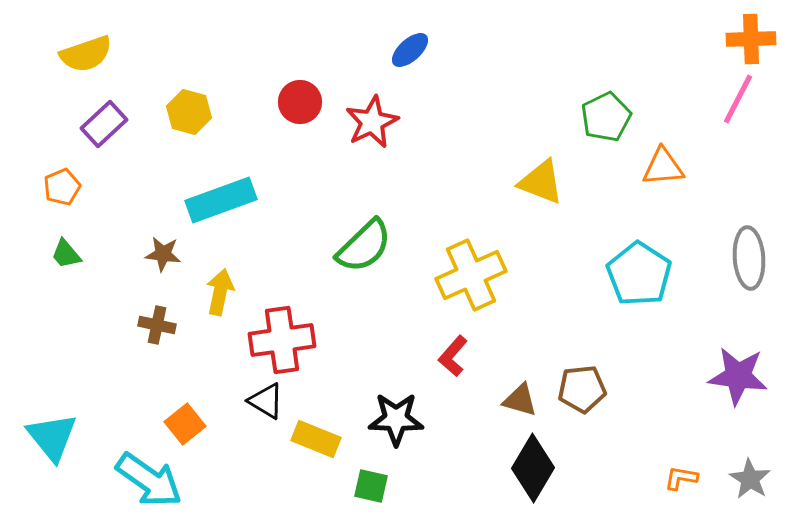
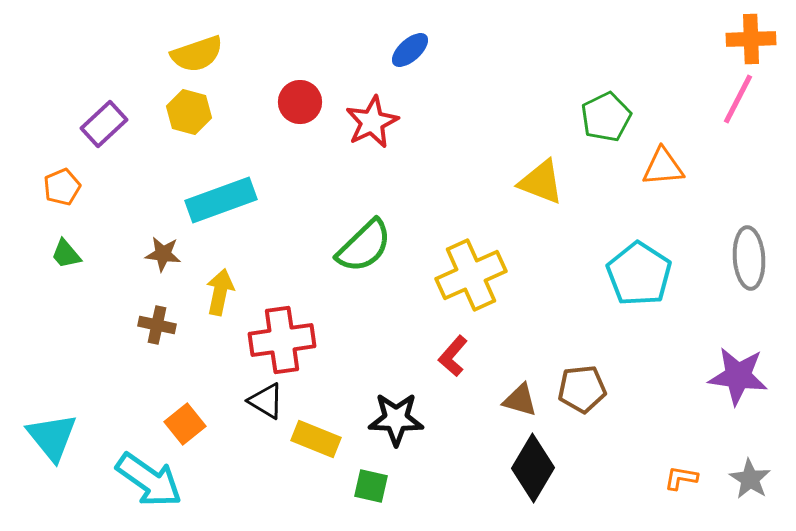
yellow semicircle: moved 111 px right
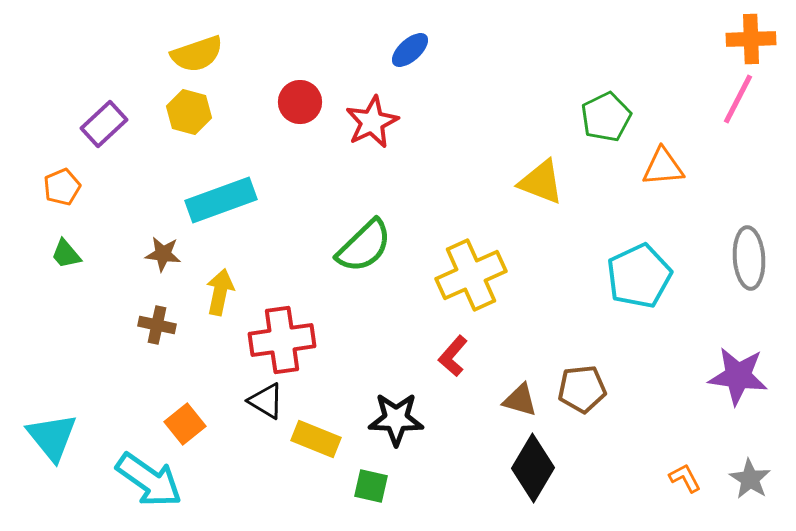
cyan pentagon: moved 2 px down; rotated 14 degrees clockwise
orange L-shape: moved 4 px right; rotated 52 degrees clockwise
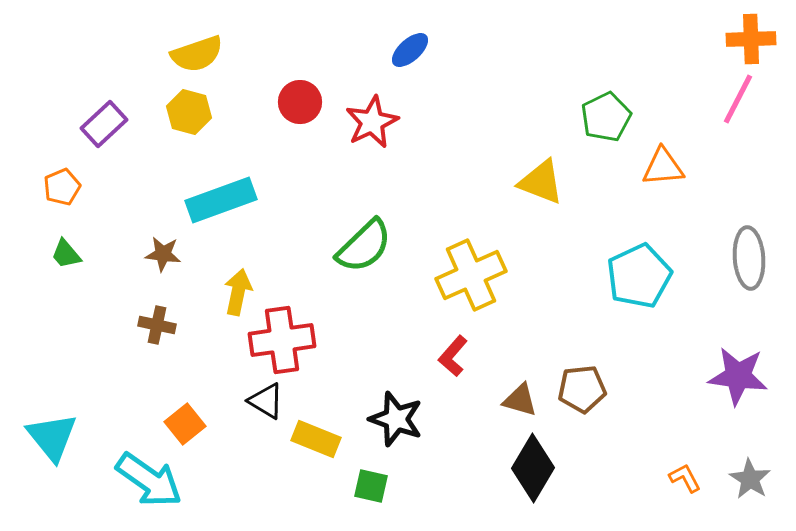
yellow arrow: moved 18 px right
black star: rotated 18 degrees clockwise
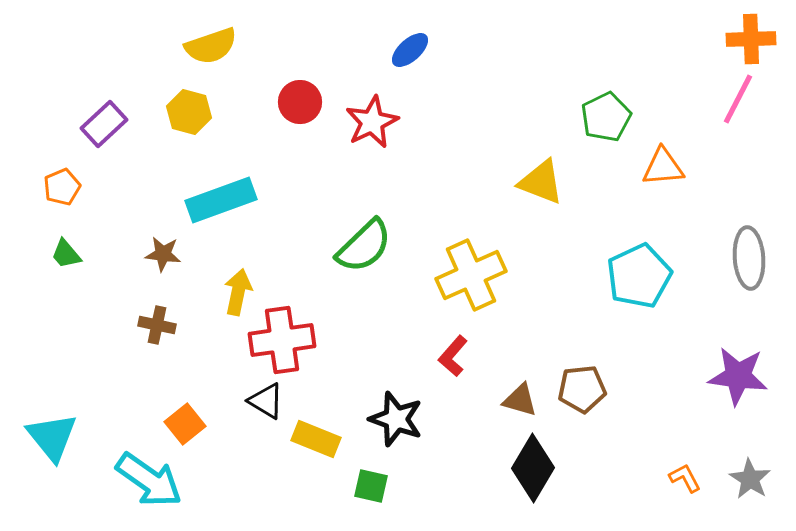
yellow semicircle: moved 14 px right, 8 px up
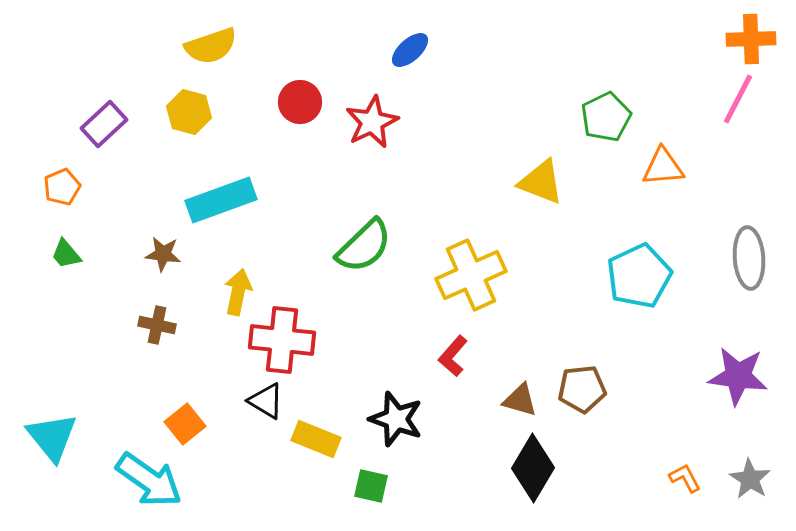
red cross: rotated 14 degrees clockwise
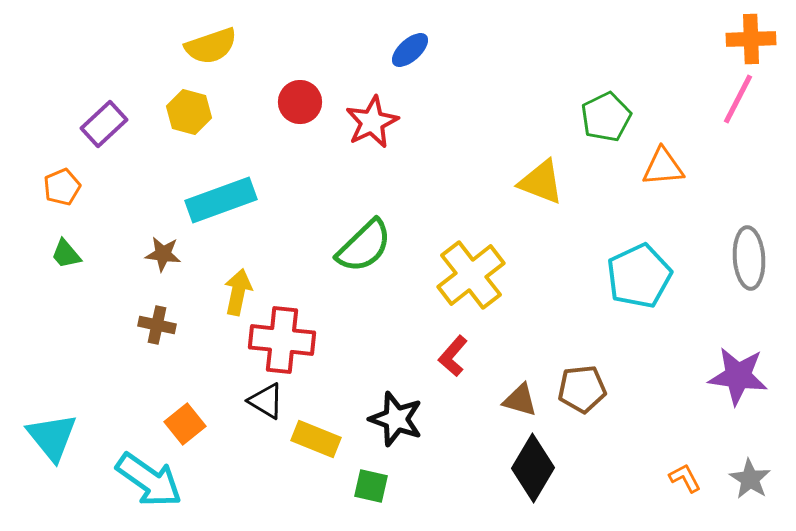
yellow cross: rotated 14 degrees counterclockwise
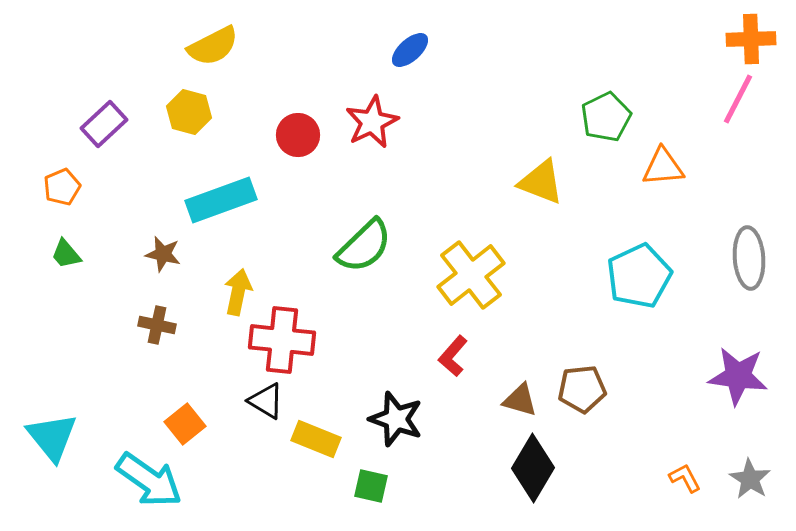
yellow semicircle: moved 2 px right; rotated 8 degrees counterclockwise
red circle: moved 2 px left, 33 px down
brown star: rotated 6 degrees clockwise
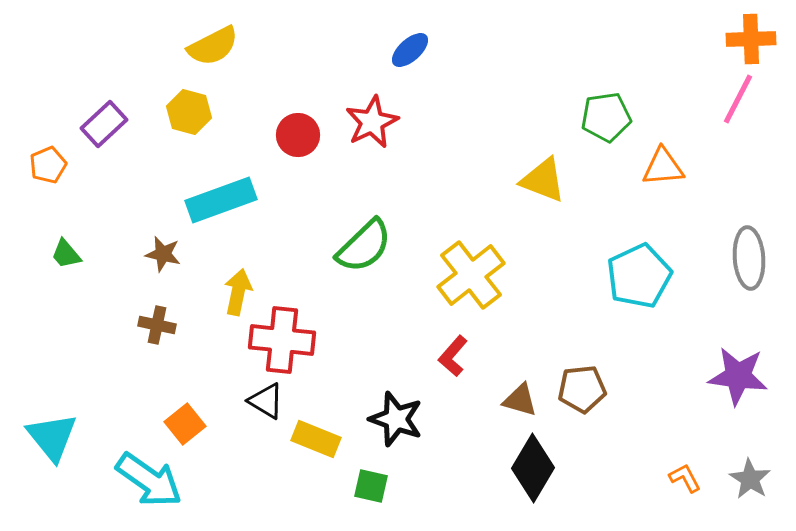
green pentagon: rotated 18 degrees clockwise
yellow triangle: moved 2 px right, 2 px up
orange pentagon: moved 14 px left, 22 px up
